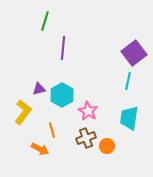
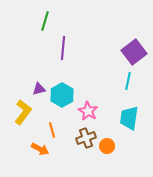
purple square: moved 1 px up
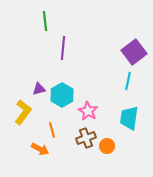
green line: rotated 24 degrees counterclockwise
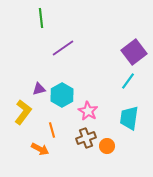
green line: moved 4 px left, 3 px up
purple line: rotated 50 degrees clockwise
cyan line: rotated 24 degrees clockwise
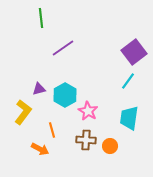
cyan hexagon: moved 3 px right
brown cross: moved 2 px down; rotated 24 degrees clockwise
orange circle: moved 3 px right
